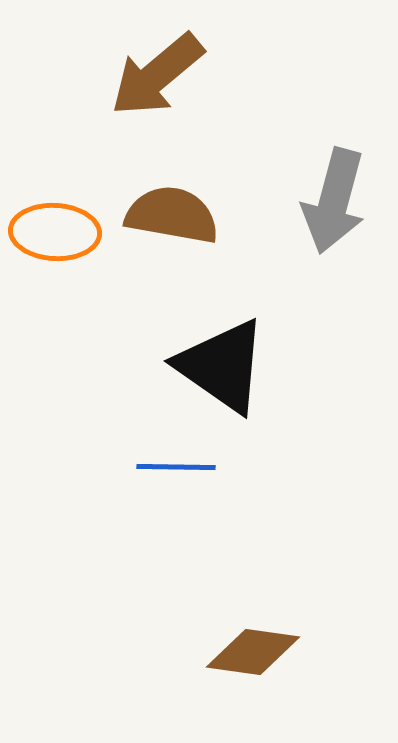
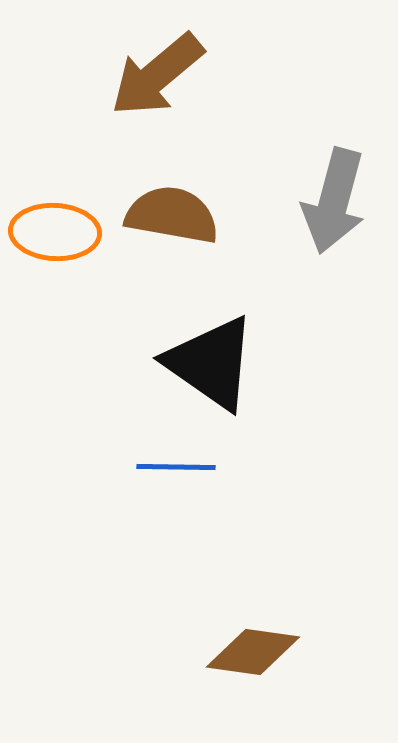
black triangle: moved 11 px left, 3 px up
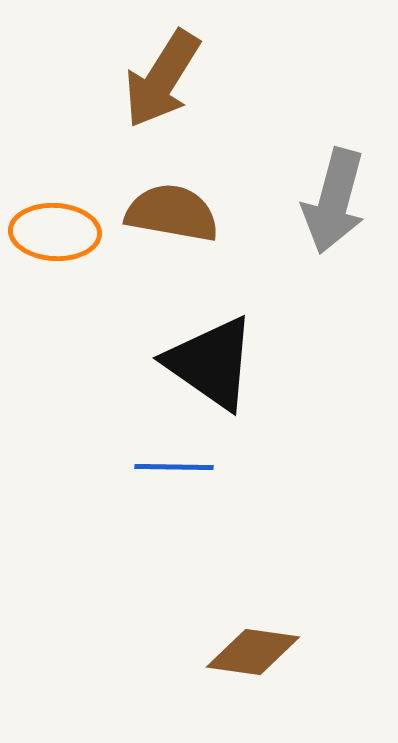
brown arrow: moved 5 px right, 4 px down; rotated 18 degrees counterclockwise
brown semicircle: moved 2 px up
blue line: moved 2 px left
